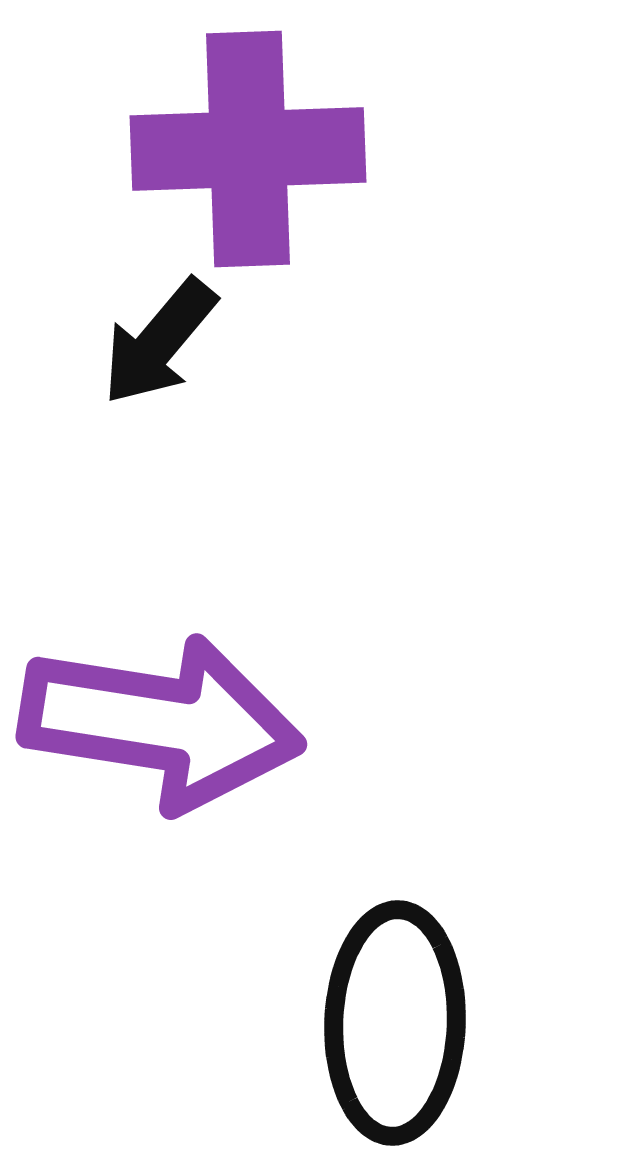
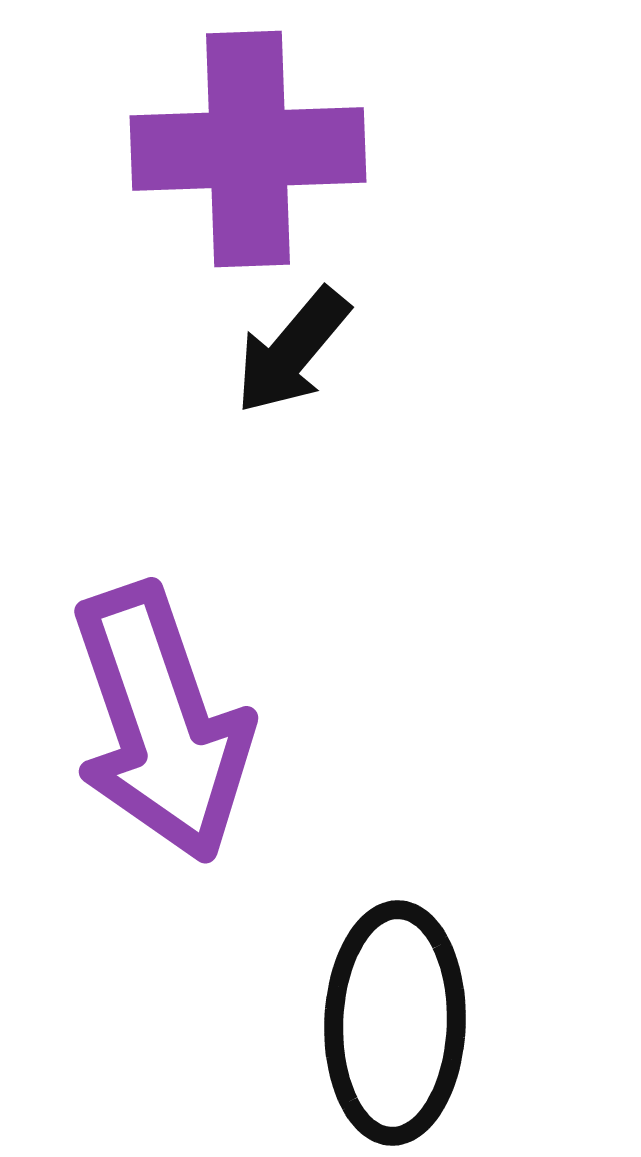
black arrow: moved 133 px right, 9 px down
purple arrow: rotated 62 degrees clockwise
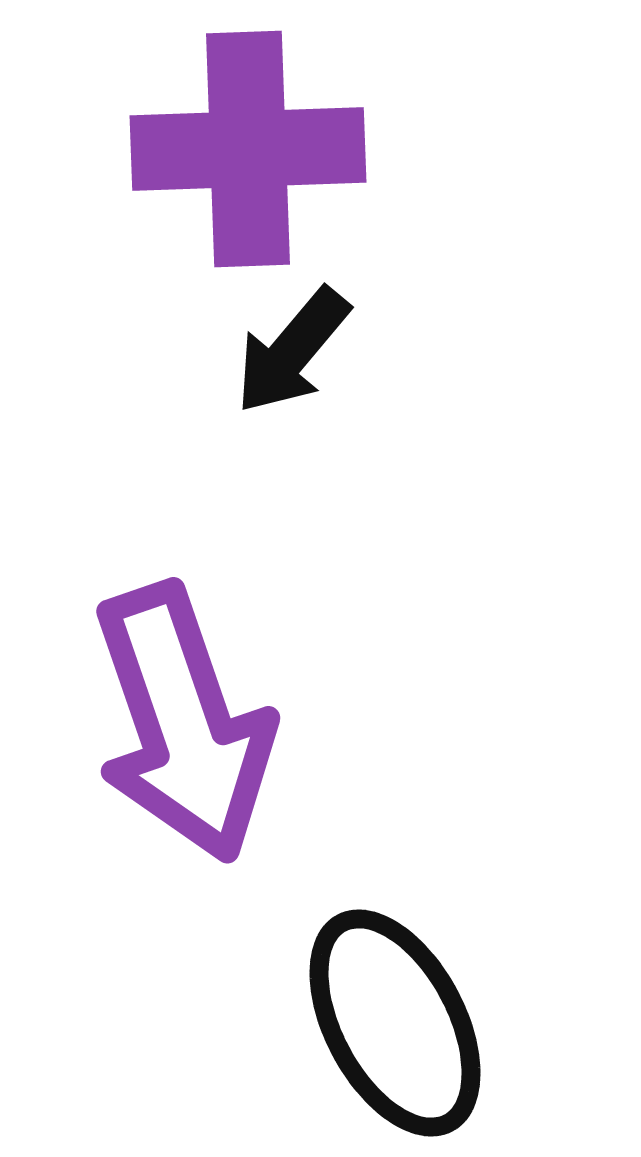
purple arrow: moved 22 px right
black ellipse: rotated 30 degrees counterclockwise
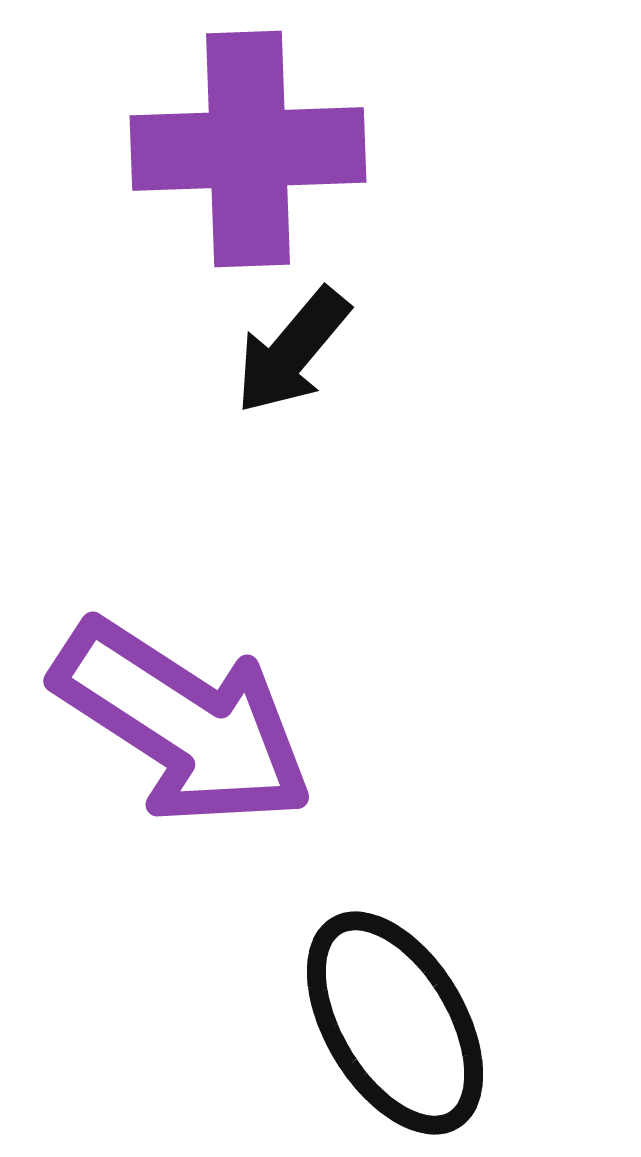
purple arrow: rotated 38 degrees counterclockwise
black ellipse: rotated 3 degrees counterclockwise
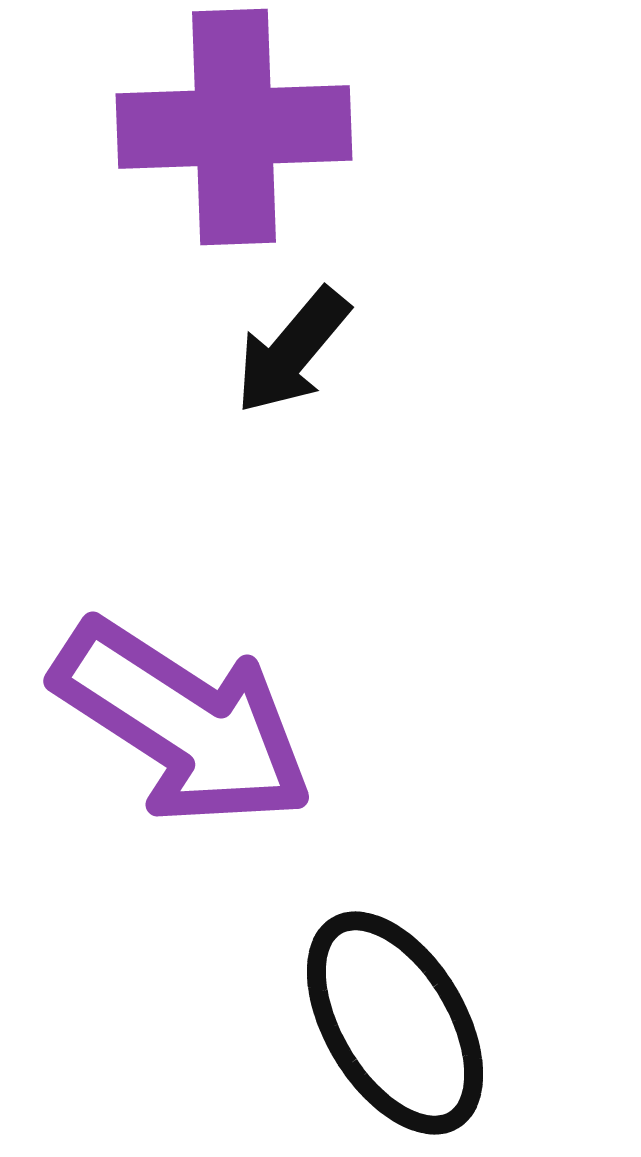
purple cross: moved 14 px left, 22 px up
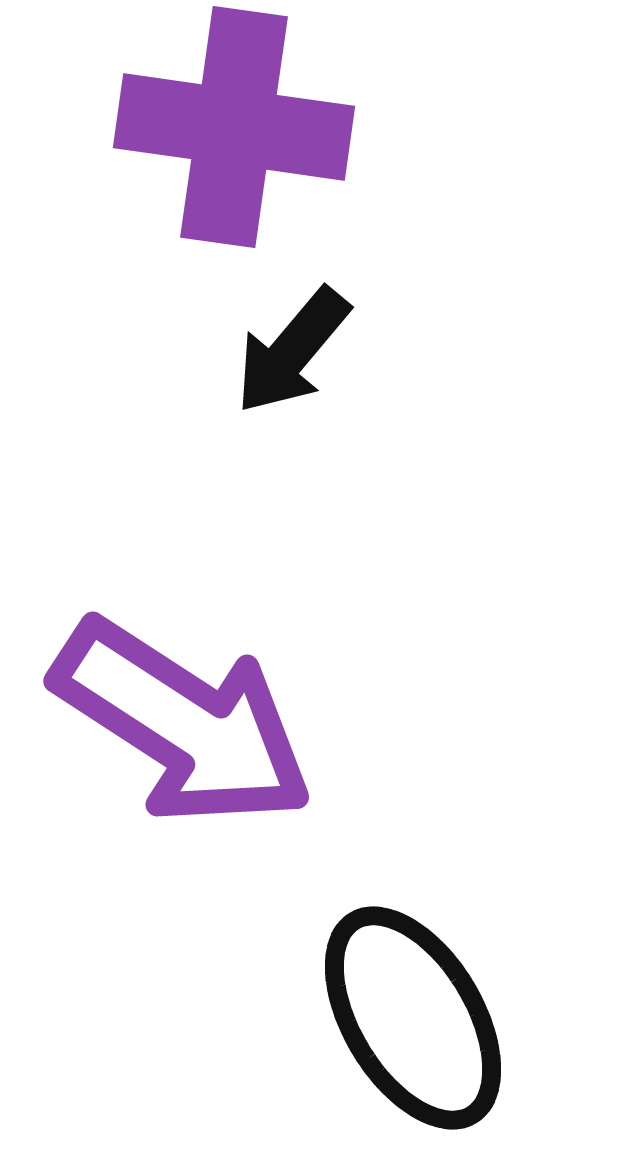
purple cross: rotated 10 degrees clockwise
black ellipse: moved 18 px right, 5 px up
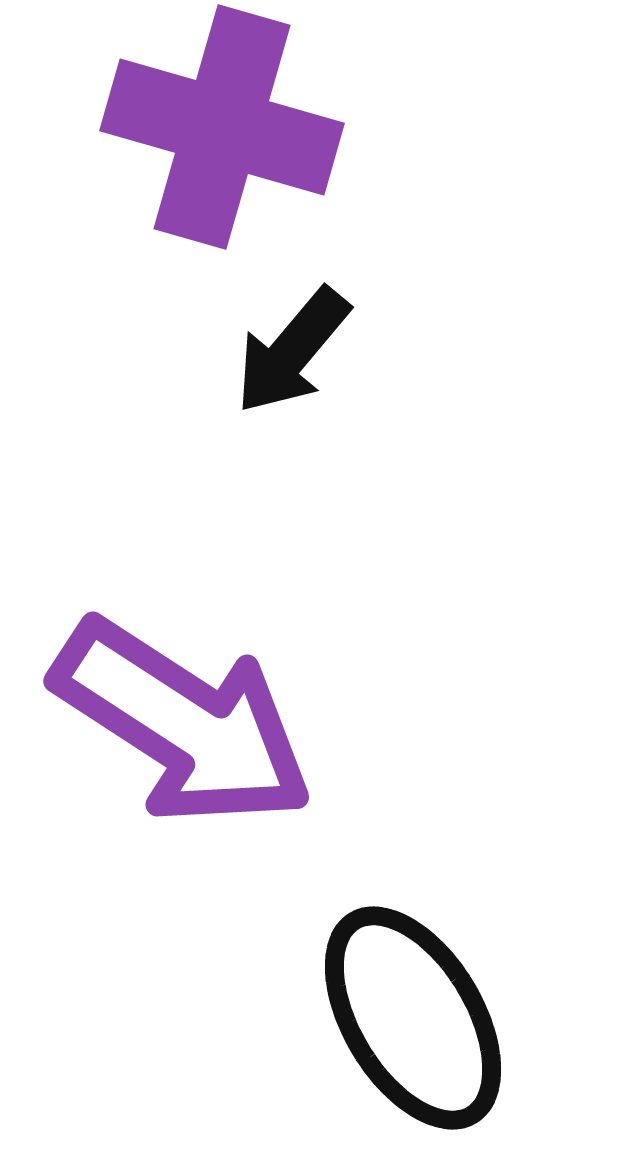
purple cross: moved 12 px left; rotated 8 degrees clockwise
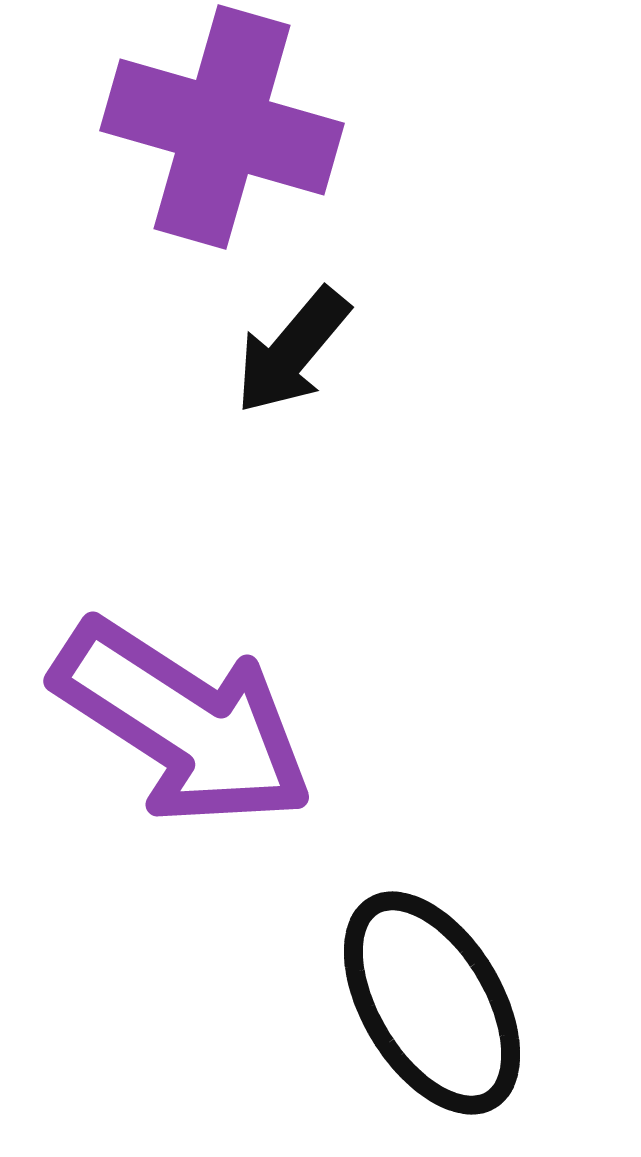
black ellipse: moved 19 px right, 15 px up
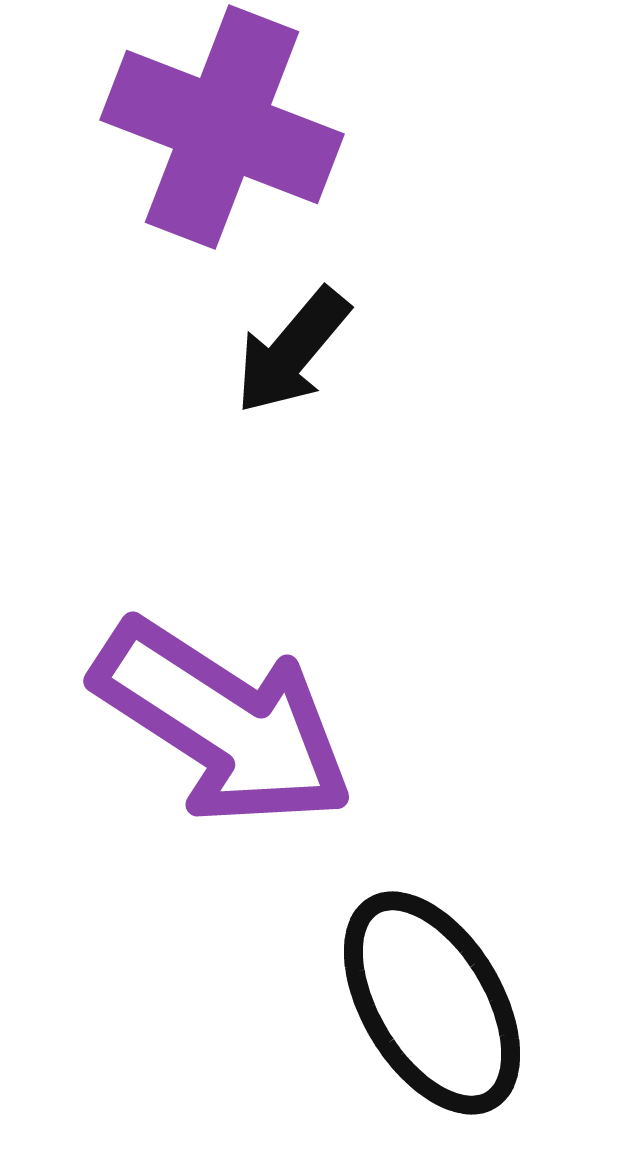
purple cross: rotated 5 degrees clockwise
purple arrow: moved 40 px right
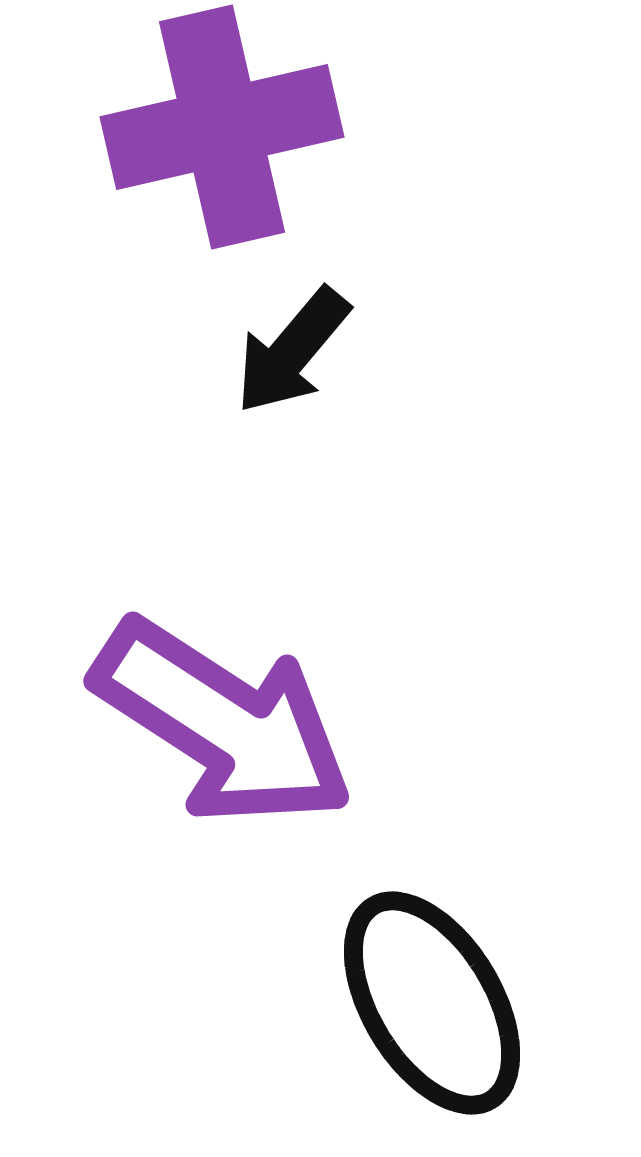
purple cross: rotated 34 degrees counterclockwise
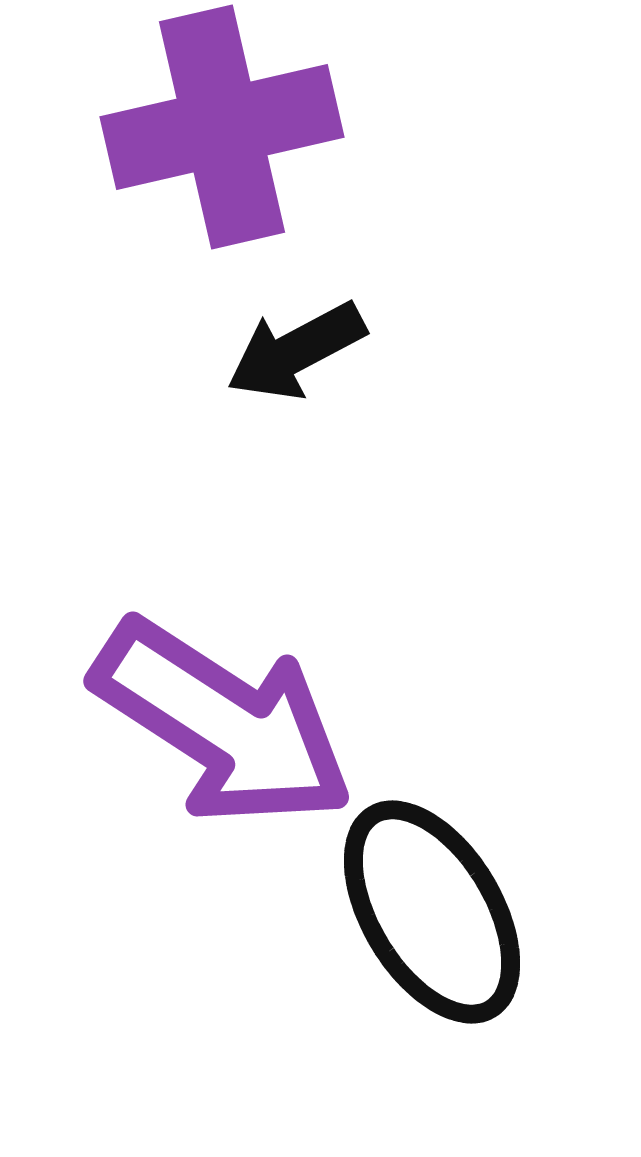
black arrow: moved 4 px right; rotated 22 degrees clockwise
black ellipse: moved 91 px up
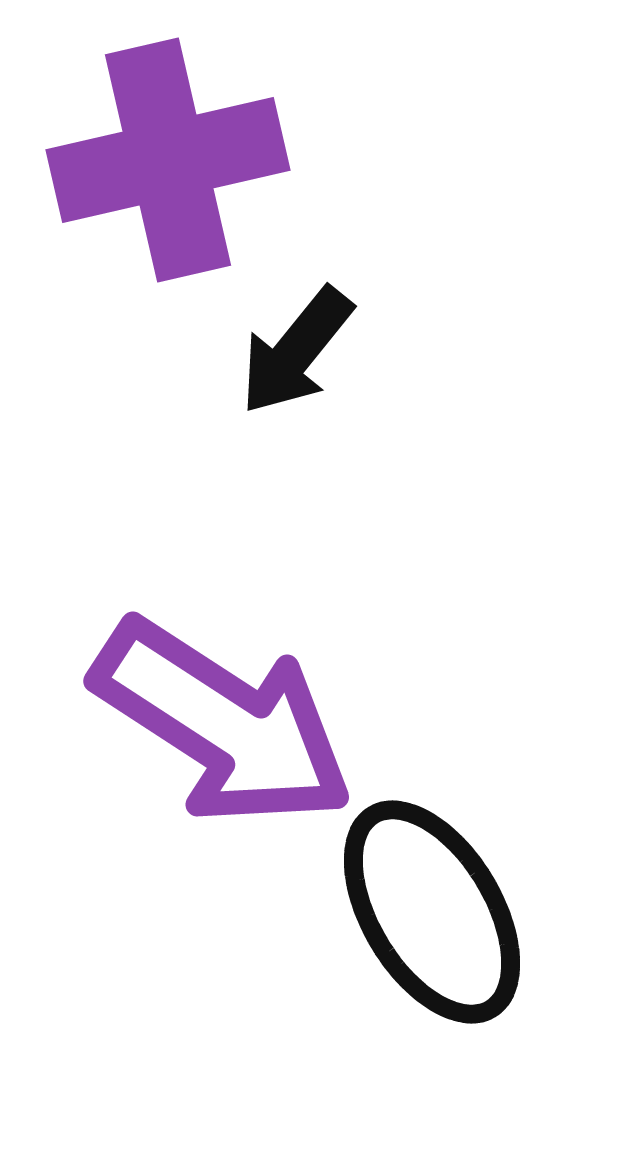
purple cross: moved 54 px left, 33 px down
black arrow: rotated 23 degrees counterclockwise
